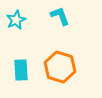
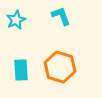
cyan L-shape: moved 1 px right
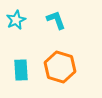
cyan L-shape: moved 5 px left, 4 px down
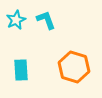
cyan L-shape: moved 10 px left
orange hexagon: moved 14 px right
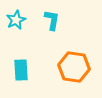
cyan L-shape: moved 6 px right; rotated 30 degrees clockwise
orange hexagon: rotated 8 degrees counterclockwise
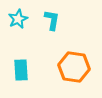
cyan star: moved 2 px right, 1 px up
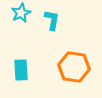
cyan star: moved 3 px right, 6 px up
